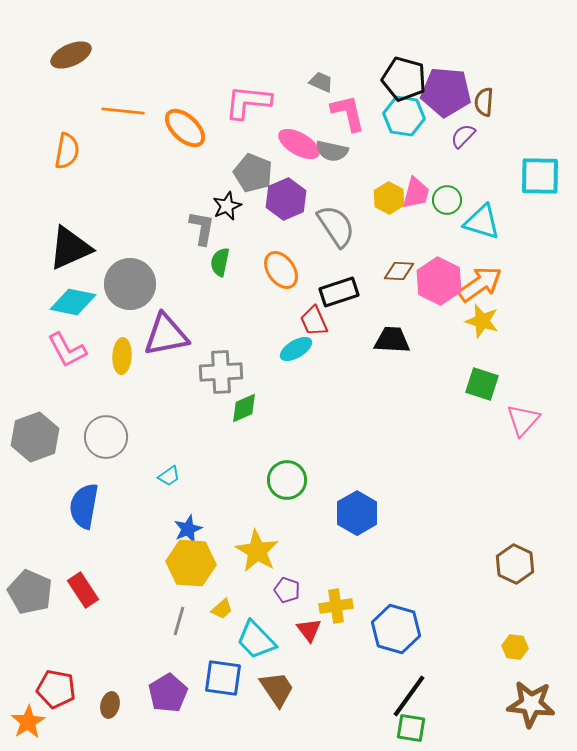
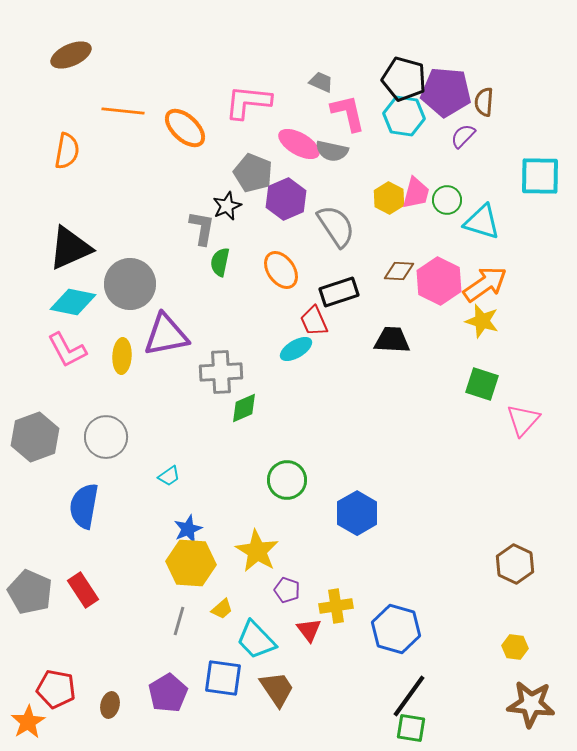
orange arrow at (480, 284): moved 5 px right
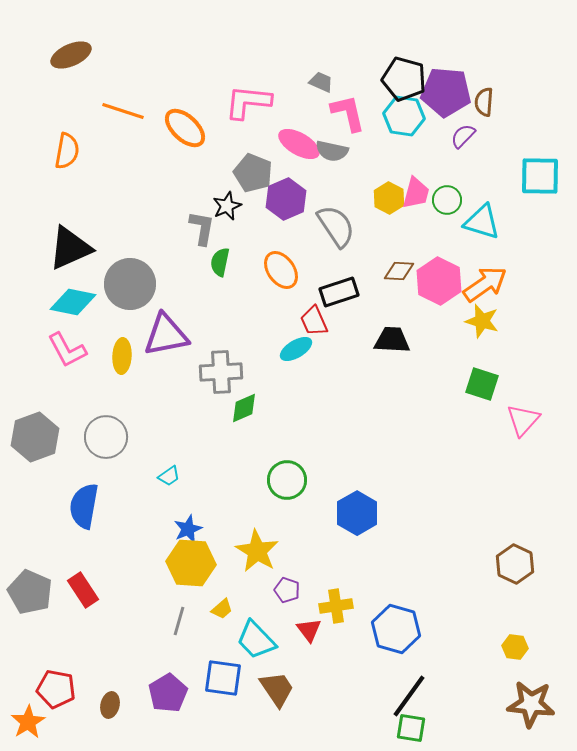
orange line at (123, 111): rotated 12 degrees clockwise
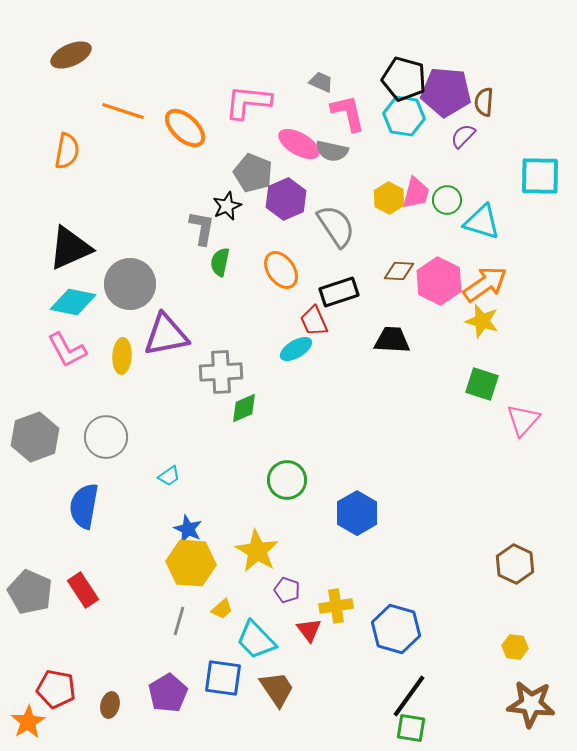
blue star at (188, 529): rotated 24 degrees counterclockwise
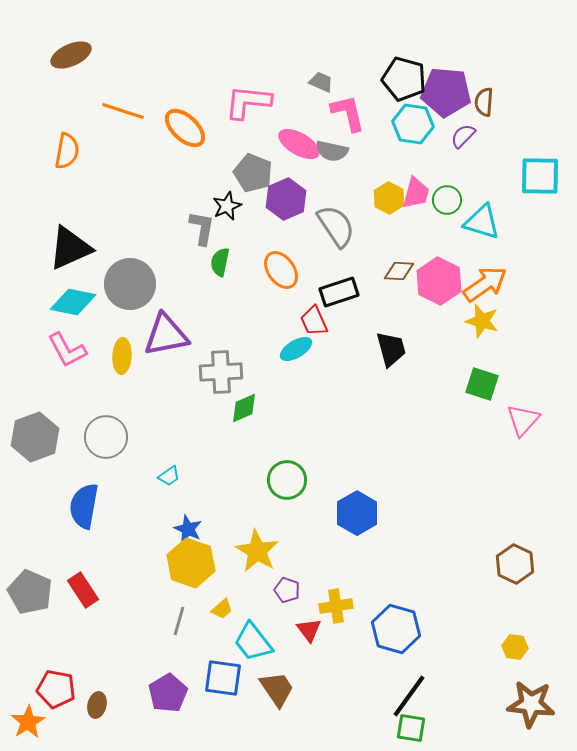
cyan hexagon at (404, 116): moved 9 px right, 8 px down
black trapezoid at (392, 340): moved 1 px left, 9 px down; rotated 72 degrees clockwise
yellow hexagon at (191, 563): rotated 15 degrees clockwise
cyan trapezoid at (256, 640): moved 3 px left, 2 px down; rotated 6 degrees clockwise
brown ellipse at (110, 705): moved 13 px left
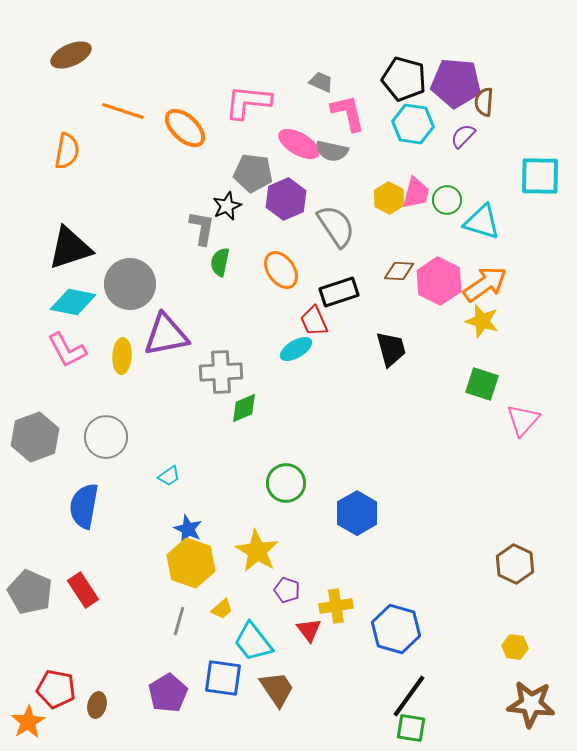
purple pentagon at (446, 92): moved 10 px right, 9 px up
gray pentagon at (253, 173): rotated 15 degrees counterclockwise
black triangle at (70, 248): rotated 6 degrees clockwise
green circle at (287, 480): moved 1 px left, 3 px down
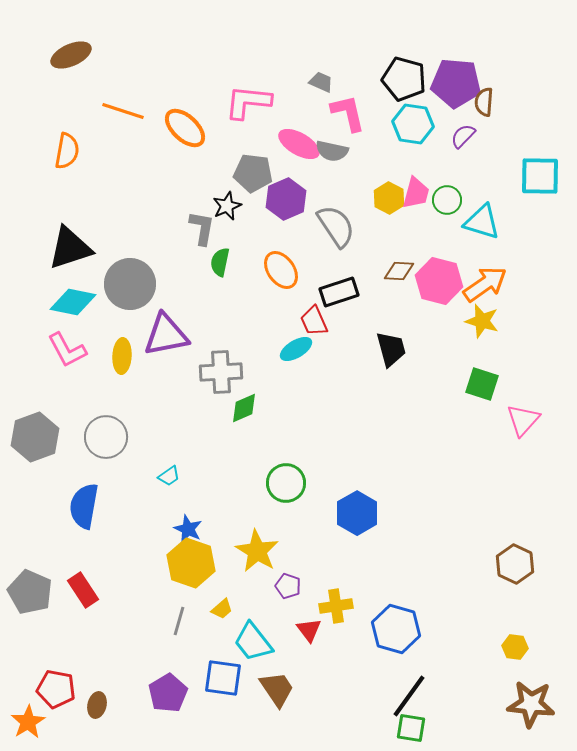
pink hexagon at (439, 281): rotated 12 degrees counterclockwise
purple pentagon at (287, 590): moved 1 px right, 4 px up
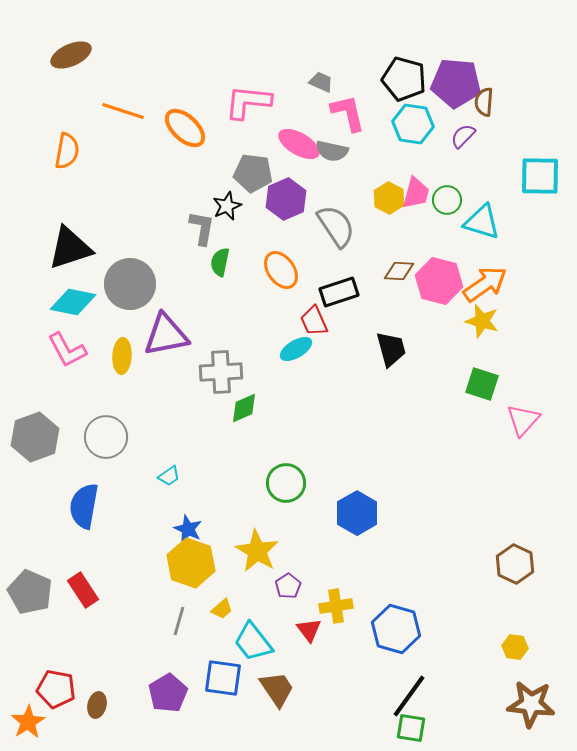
purple pentagon at (288, 586): rotated 20 degrees clockwise
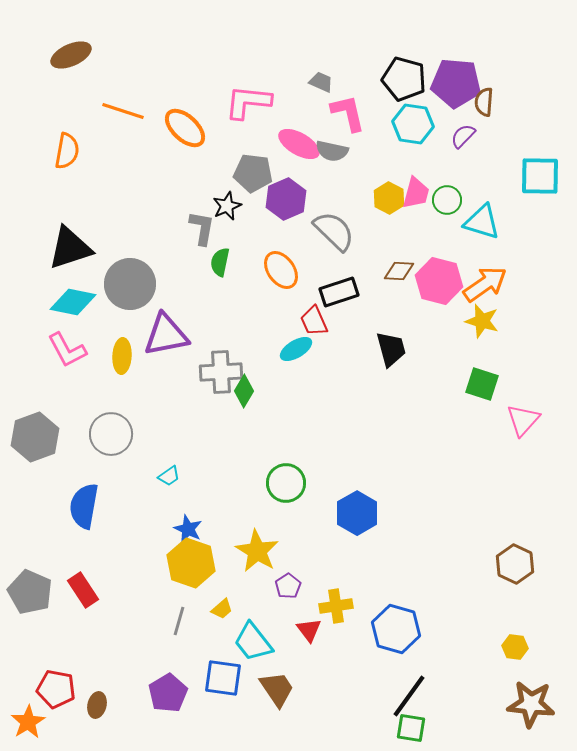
gray semicircle at (336, 226): moved 2 px left, 5 px down; rotated 12 degrees counterclockwise
green diamond at (244, 408): moved 17 px up; rotated 36 degrees counterclockwise
gray circle at (106, 437): moved 5 px right, 3 px up
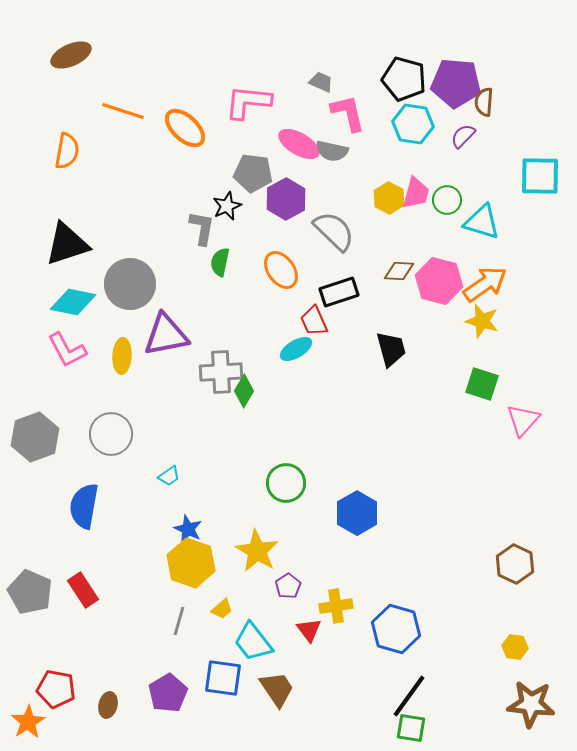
purple hexagon at (286, 199): rotated 6 degrees counterclockwise
black triangle at (70, 248): moved 3 px left, 4 px up
brown ellipse at (97, 705): moved 11 px right
